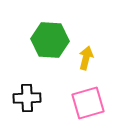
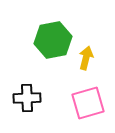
green hexagon: moved 3 px right; rotated 15 degrees counterclockwise
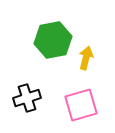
black cross: rotated 16 degrees counterclockwise
pink square: moved 7 px left, 2 px down
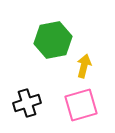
yellow arrow: moved 2 px left, 8 px down
black cross: moved 5 px down
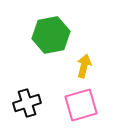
green hexagon: moved 2 px left, 5 px up
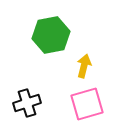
pink square: moved 6 px right, 1 px up
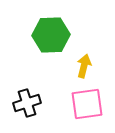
green hexagon: rotated 9 degrees clockwise
pink square: rotated 8 degrees clockwise
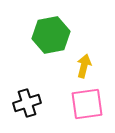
green hexagon: rotated 9 degrees counterclockwise
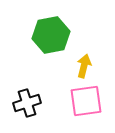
pink square: moved 1 px left, 3 px up
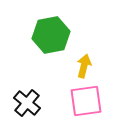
black cross: rotated 32 degrees counterclockwise
